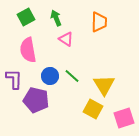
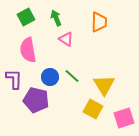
blue circle: moved 1 px down
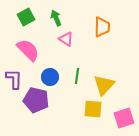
orange trapezoid: moved 3 px right, 5 px down
pink semicircle: rotated 145 degrees clockwise
green line: moved 5 px right; rotated 56 degrees clockwise
yellow triangle: rotated 15 degrees clockwise
yellow square: rotated 24 degrees counterclockwise
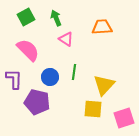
orange trapezoid: rotated 95 degrees counterclockwise
green line: moved 3 px left, 4 px up
purple pentagon: moved 1 px right, 2 px down
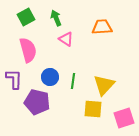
pink semicircle: rotated 30 degrees clockwise
green line: moved 1 px left, 9 px down
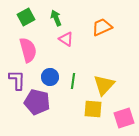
orange trapezoid: rotated 20 degrees counterclockwise
purple L-shape: moved 3 px right, 1 px down
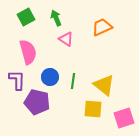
pink semicircle: moved 2 px down
yellow triangle: rotated 35 degrees counterclockwise
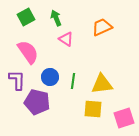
pink semicircle: rotated 20 degrees counterclockwise
yellow triangle: moved 2 px left, 1 px up; rotated 45 degrees counterclockwise
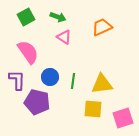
green arrow: moved 2 px right, 1 px up; rotated 133 degrees clockwise
pink triangle: moved 2 px left, 2 px up
pink square: moved 1 px left
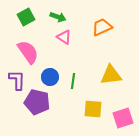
yellow triangle: moved 9 px right, 9 px up
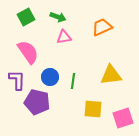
pink triangle: rotated 42 degrees counterclockwise
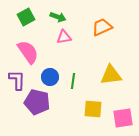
pink square: rotated 10 degrees clockwise
